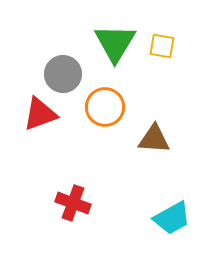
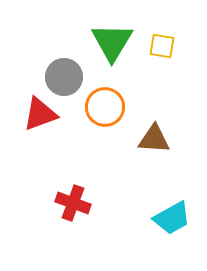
green triangle: moved 3 px left, 1 px up
gray circle: moved 1 px right, 3 px down
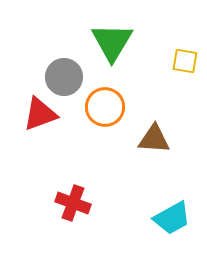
yellow square: moved 23 px right, 15 px down
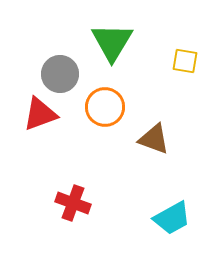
gray circle: moved 4 px left, 3 px up
brown triangle: rotated 16 degrees clockwise
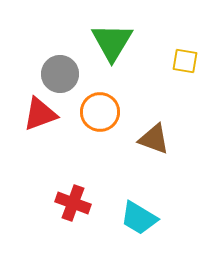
orange circle: moved 5 px left, 5 px down
cyan trapezoid: moved 33 px left; rotated 60 degrees clockwise
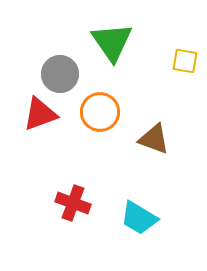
green triangle: rotated 6 degrees counterclockwise
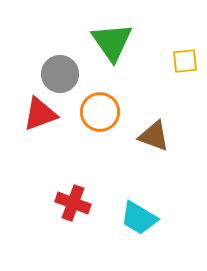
yellow square: rotated 16 degrees counterclockwise
brown triangle: moved 3 px up
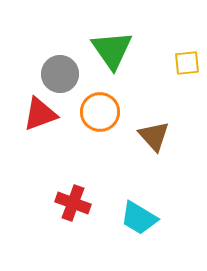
green triangle: moved 8 px down
yellow square: moved 2 px right, 2 px down
brown triangle: rotated 28 degrees clockwise
